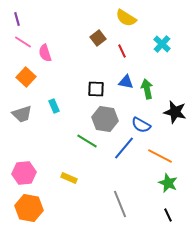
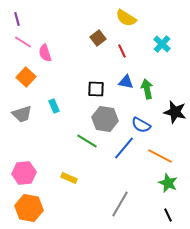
gray line: rotated 52 degrees clockwise
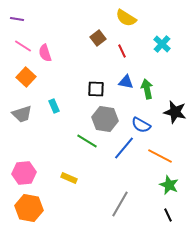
purple line: rotated 64 degrees counterclockwise
pink line: moved 4 px down
green star: moved 1 px right, 2 px down
